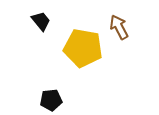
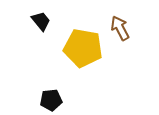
brown arrow: moved 1 px right, 1 px down
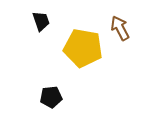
black trapezoid: rotated 20 degrees clockwise
black pentagon: moved 3 px up
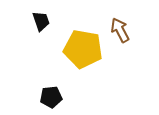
brown arrow: moved 2 px down
yellow pentagon: moved 1 px down
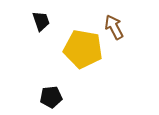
brown arrow: moved 6 px left, 3 px up
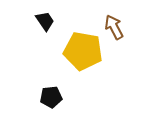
black trapezoid: moved 4 px right; rotated 15 degrees counterclockwise
yellow pentagon: moved 2 px down
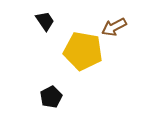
brown arrow: rotated 90 degrees counterclockwise
black pentagon: rotated 20 degrees counterclockwise
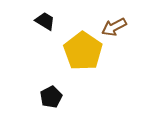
black trapezoid: rotated 25 degrees counterclockwise
yellow pentagon: rotated 24 degrees clockwise
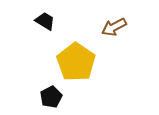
yellow pentagon: moved 7 px left, 11 px down
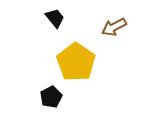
black trapezoid: moved 10 px right, 3 px up; rotated 20 degrees clockwise
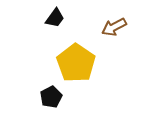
black trapezoid: rotated 75 degrees clockwise
yellow pentagon: moved 1 px down
